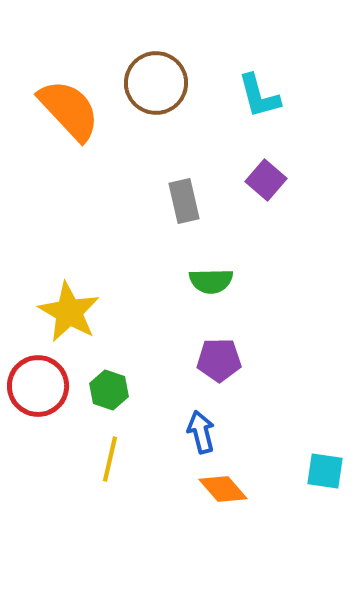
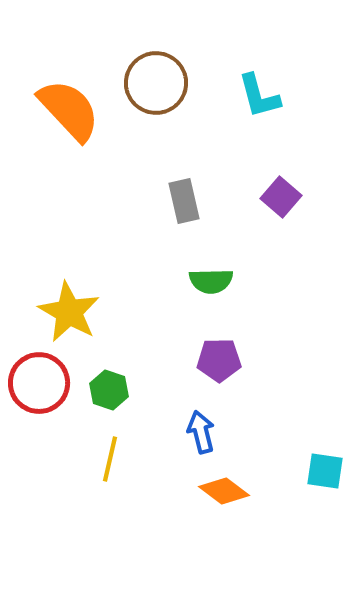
purple square: moved 15 px right, 17 px down
red circle: moved 1 px right, 3 px up
orange diamond: moved 1 px right, 2 px down; rotated 12 degrees counterclockwise
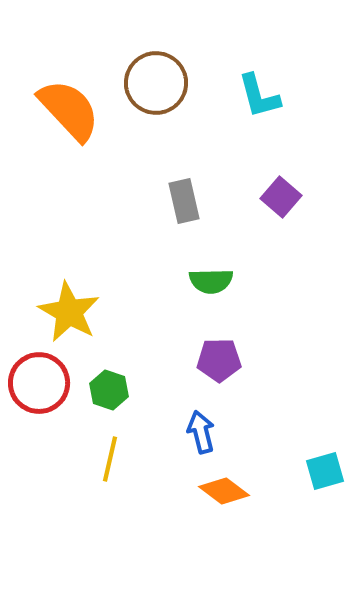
cyan square: rotated 24 degrees counterclockwise
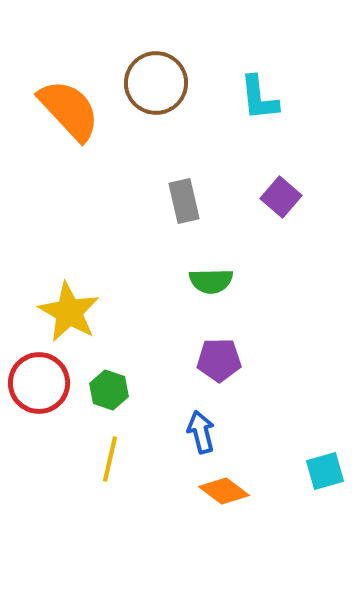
cyan L-shape: moved 2 px down; rotated 9 degrees clockwise
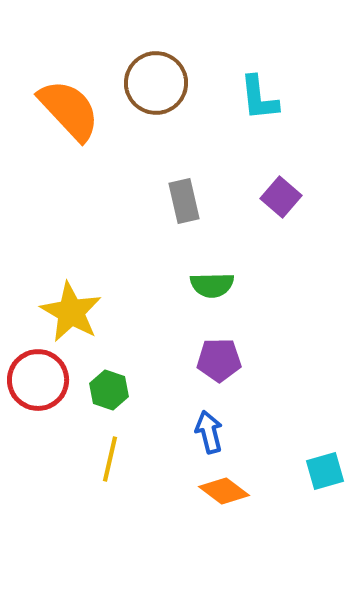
green semicircle: moved 1 px right, 4 px down
yellow star: moved 2 px right
red circle: moved 1 px left, 3 px up
blue arrow: moved 8 px right
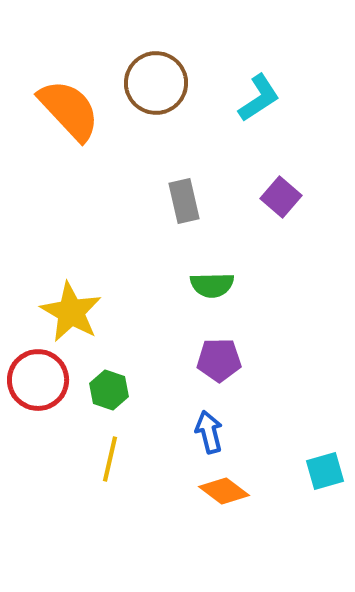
cyan L-shape: rotated 117 degrees counterclockwise
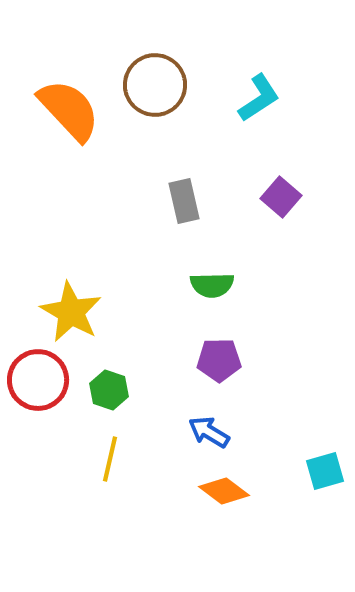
brown circle: moved 1 px left, 2 px down
blue arrow: rotated 45 degrees counterclockwise
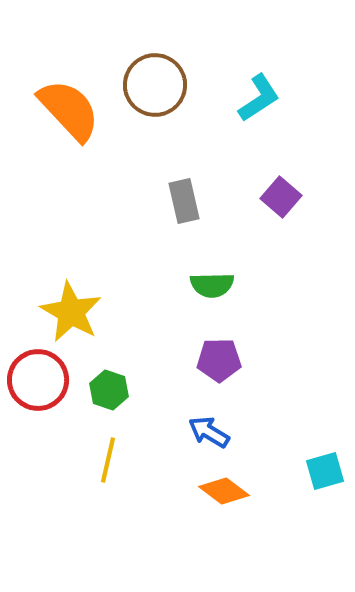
yellow line: moved 2 px left, 1 px down
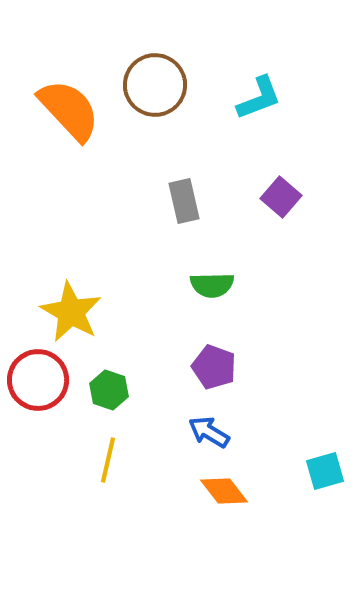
cyan L-shape: rotated 12 degrees clockwise
purple pentagon: moved 5 px left, 7 px down; rotated 21 degrees clockwise
orange diamond: rotated 15 degrees clockwise
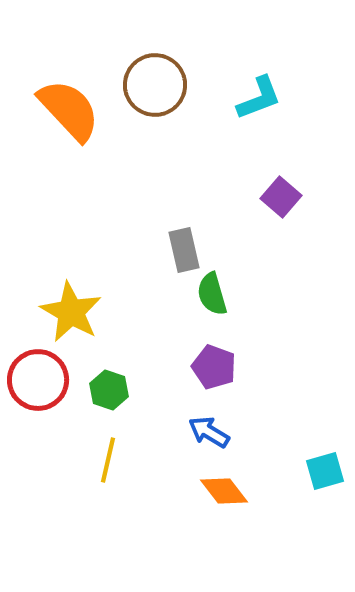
gray rectangle: moved 49 px down
green semicircle: moved 9 px down; rotated 75 degrees clockwise
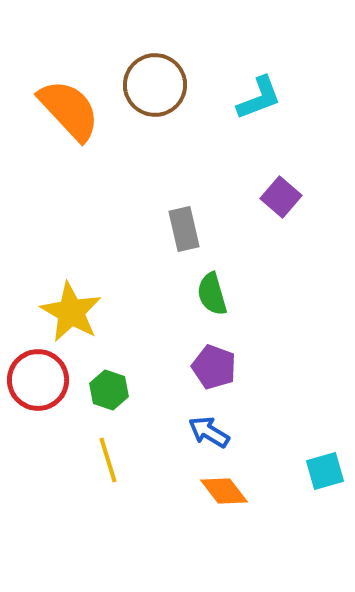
gray rectangle: moved 21 px up
yellow line: rotated 30 degrees counterclockwise
